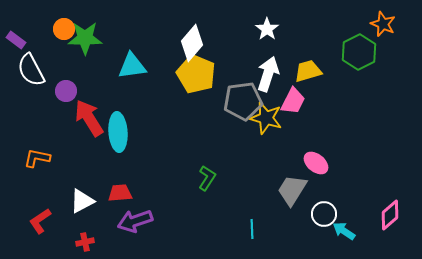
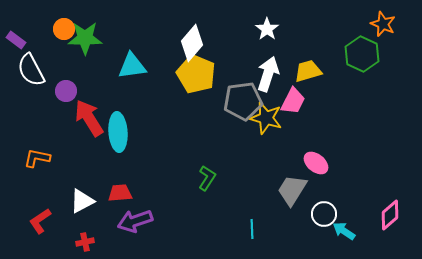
green hexagon: moved 3 px right, 2 px down; rotated 8 degrees counterclockwise
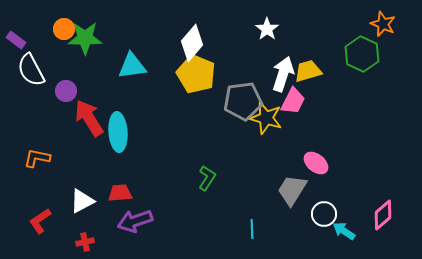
white arrow: moved 15 px right
pink diamond: moved 7 px left
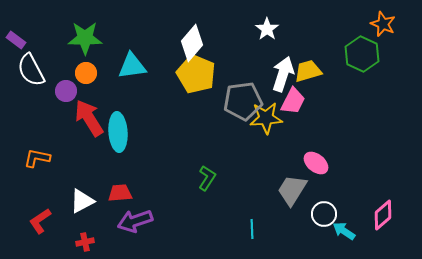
orange circle: moved 22 px right, 44 px down
yellow star: rotated 20 degrees counterclockwise
